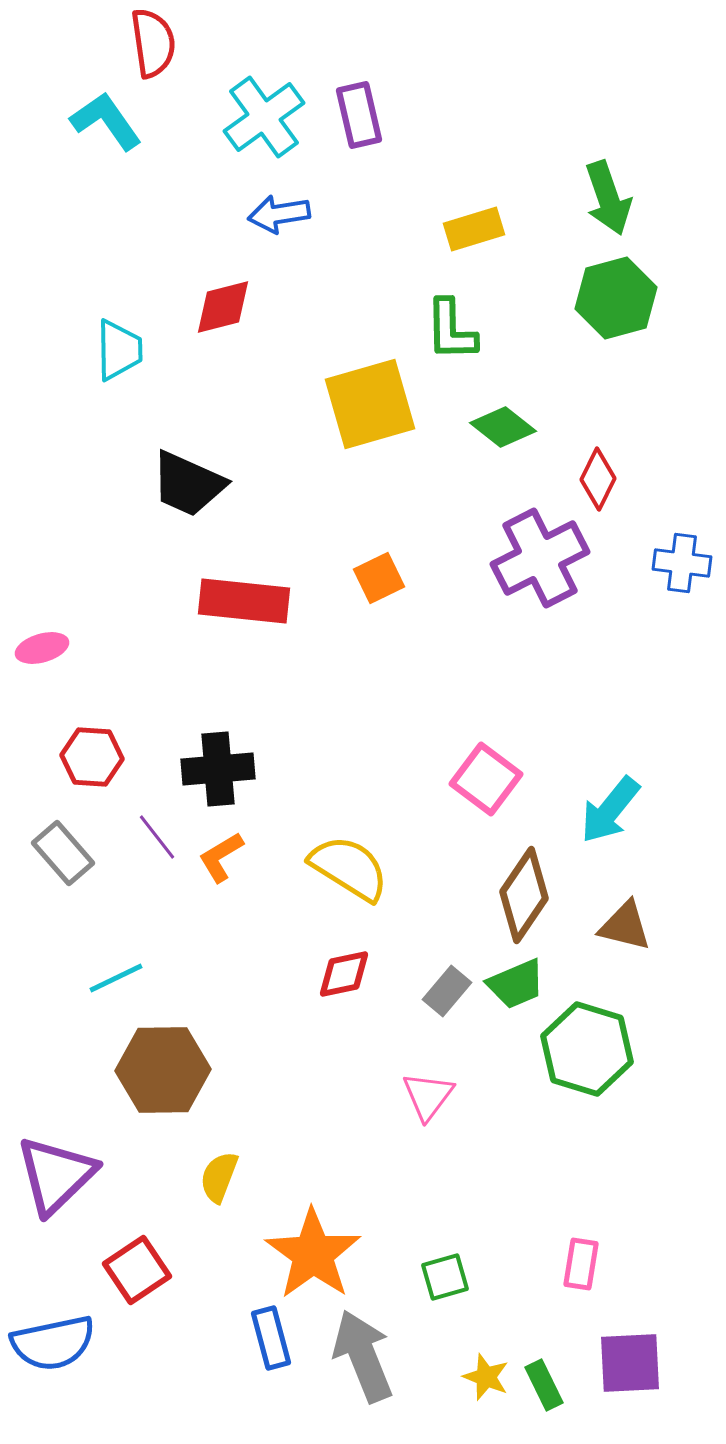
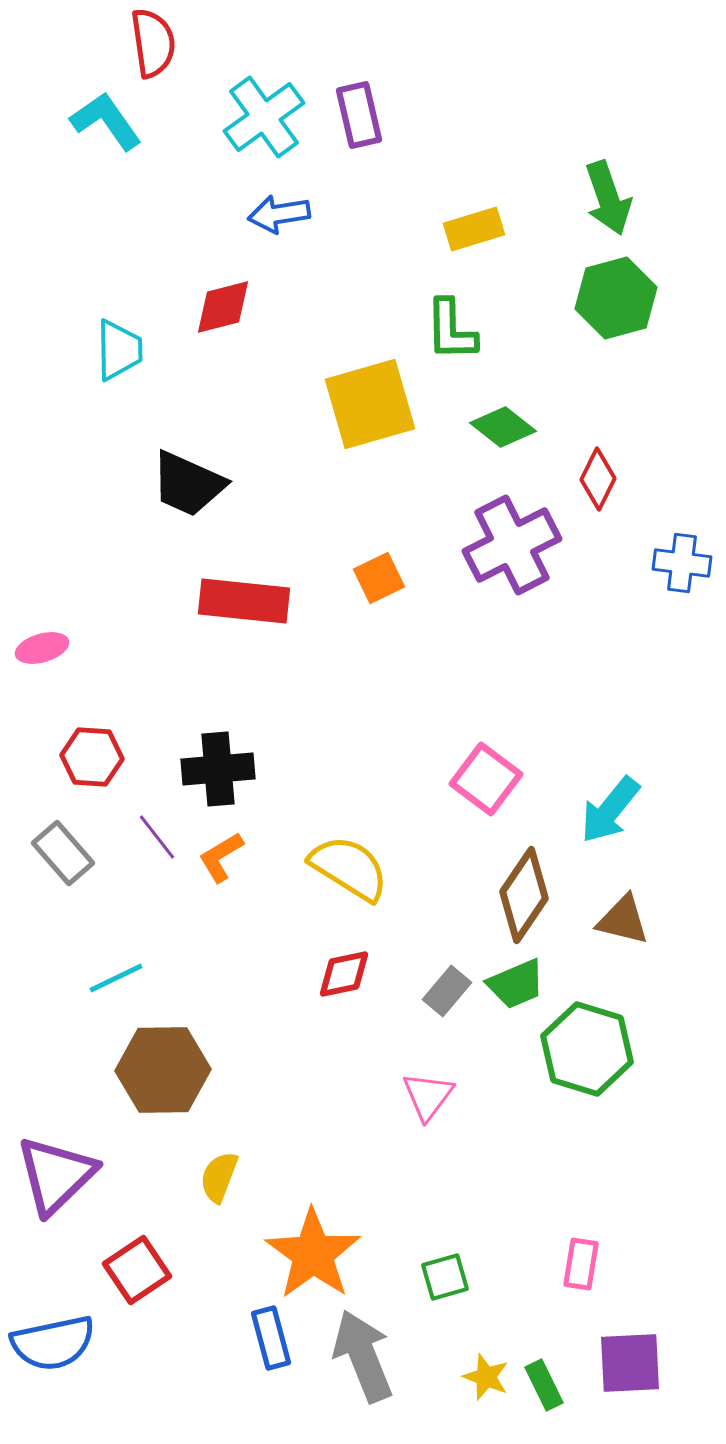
purple cross at (540, 558): moved 28 px left, 13 px up
brown triangle at (625, 926): moved 2 px left, 6 px up
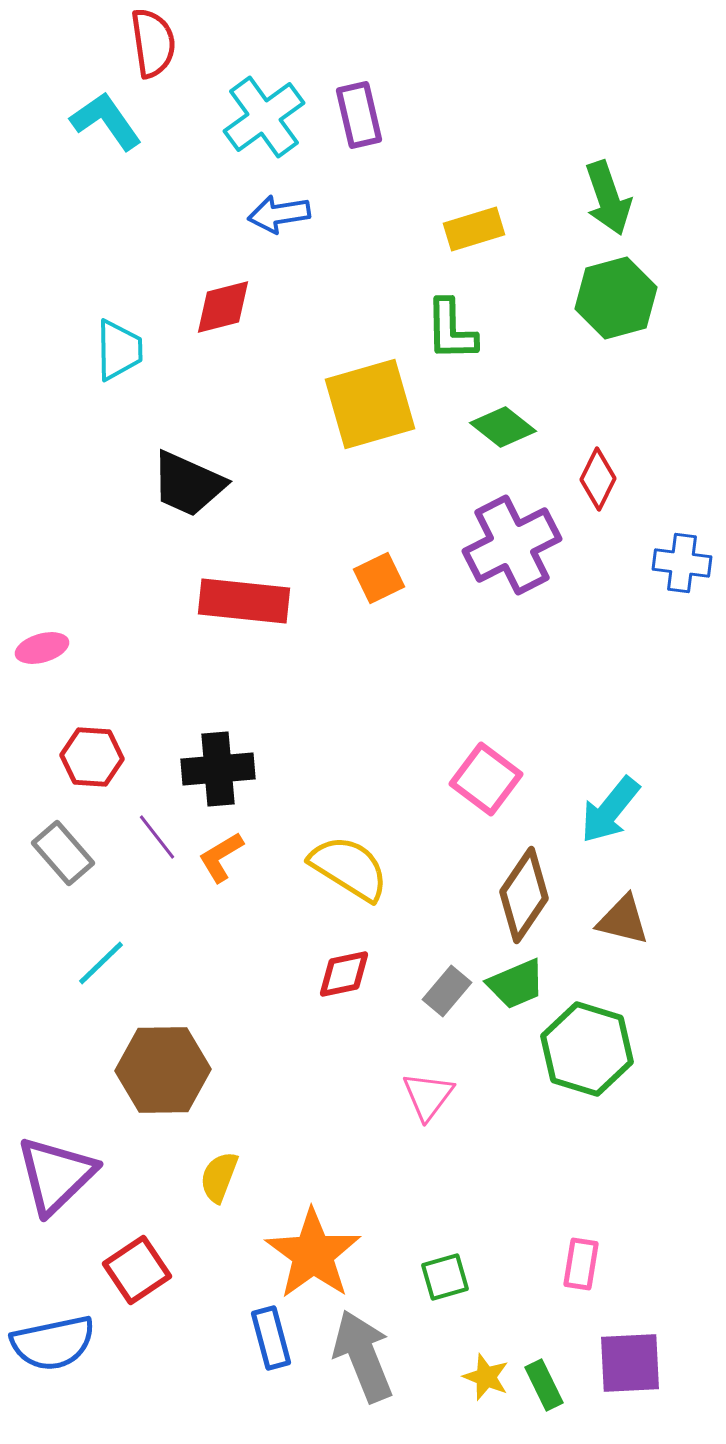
cyan line at (116, 978): moved 15 px left, 15 px up; rotated 18 degrees counterclockwise
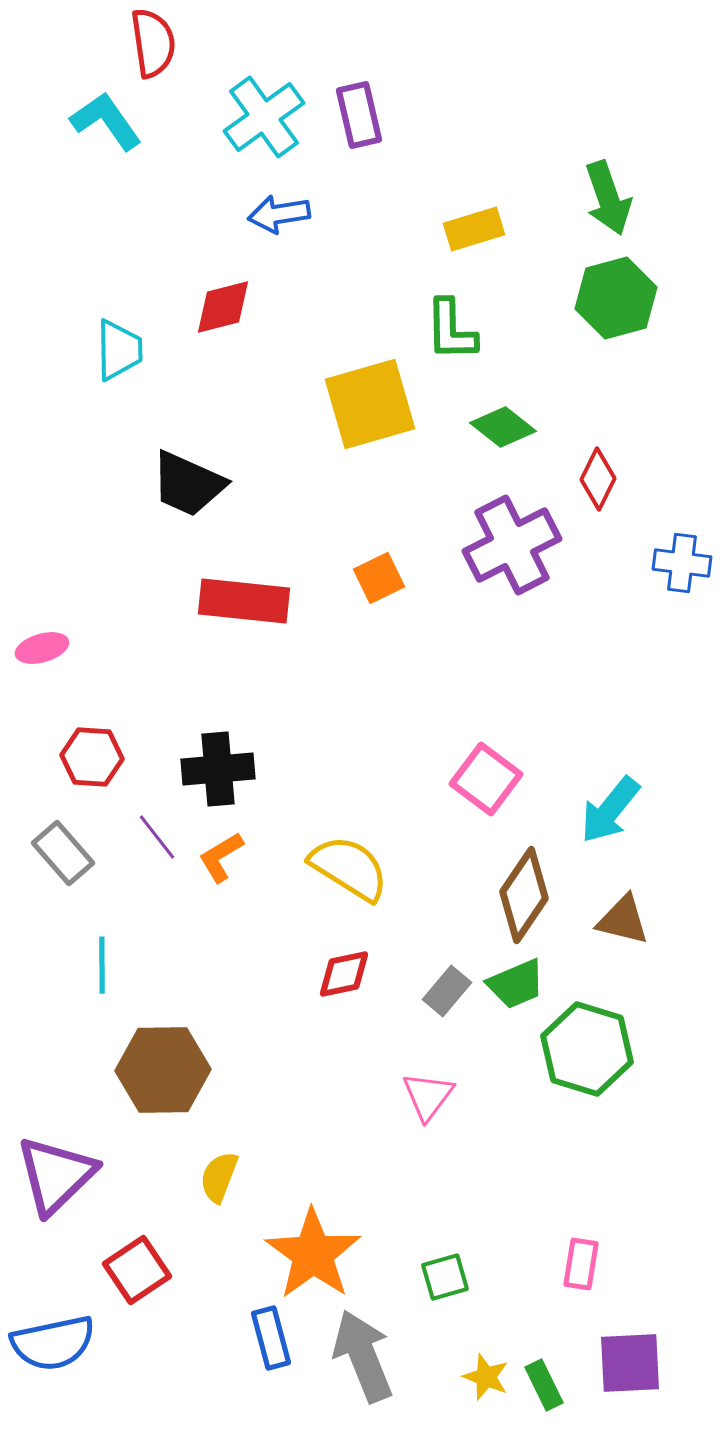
cyan line at (101, 963): moved 1 px right, 2 px down; rotated 46 degrees counterclockwise
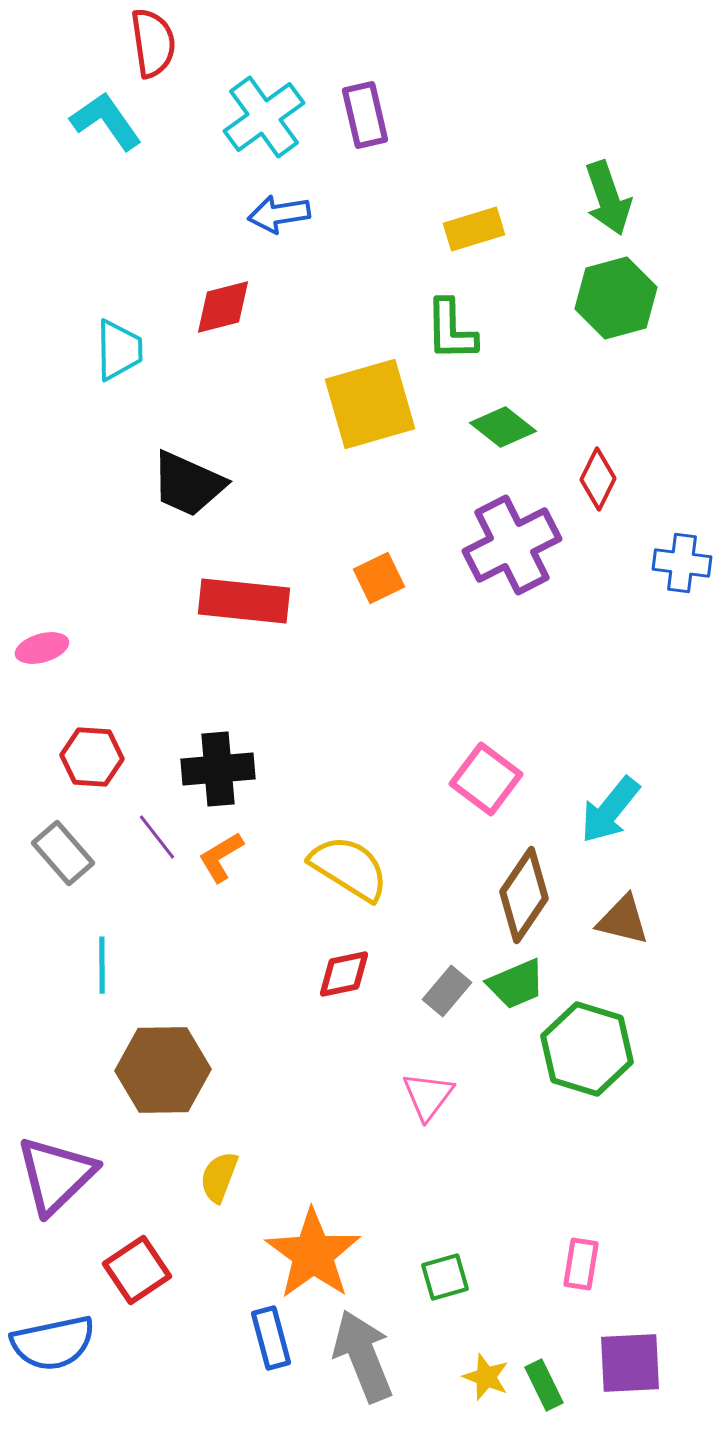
purple rectangle at (359, 115): moved 6 px right
